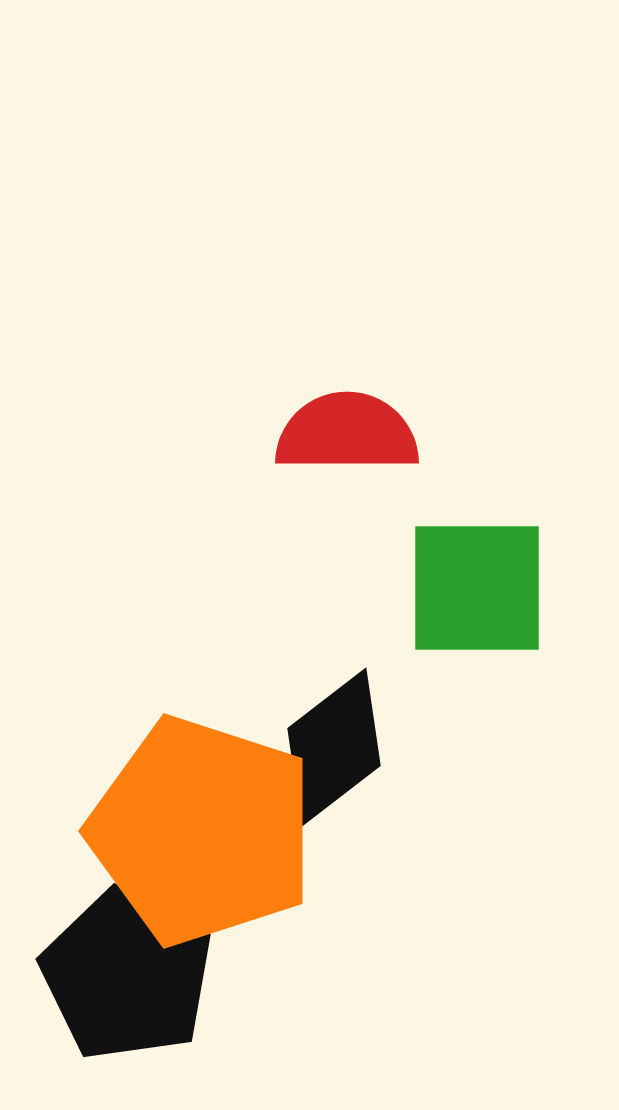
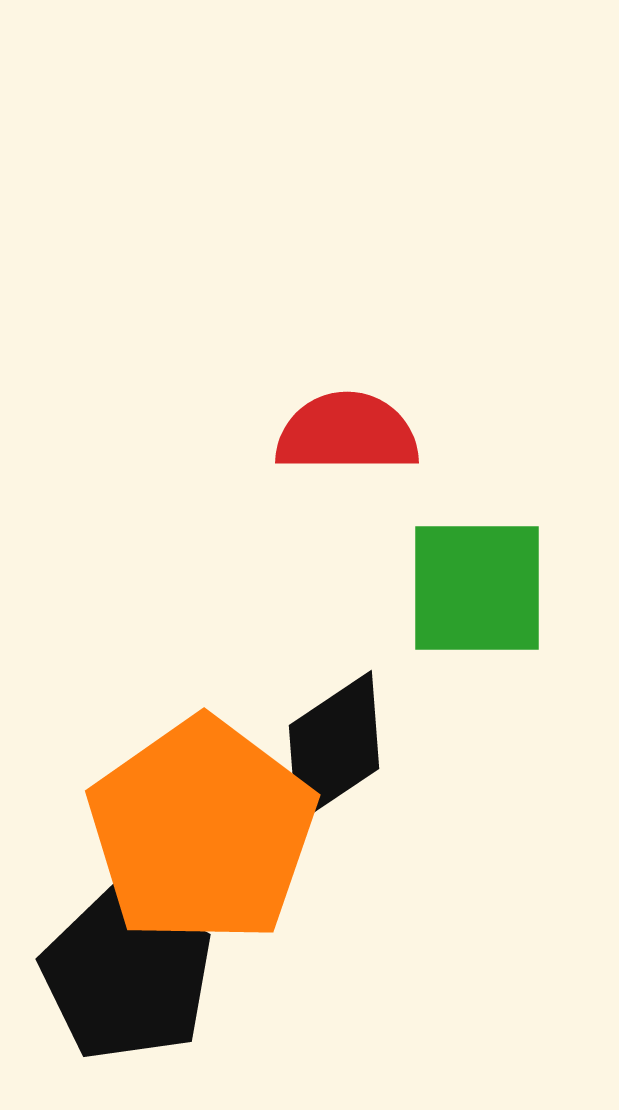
black diamond: rotated 4 degrees clockwise
orange pentagon: rotated 19 degrees clockwise
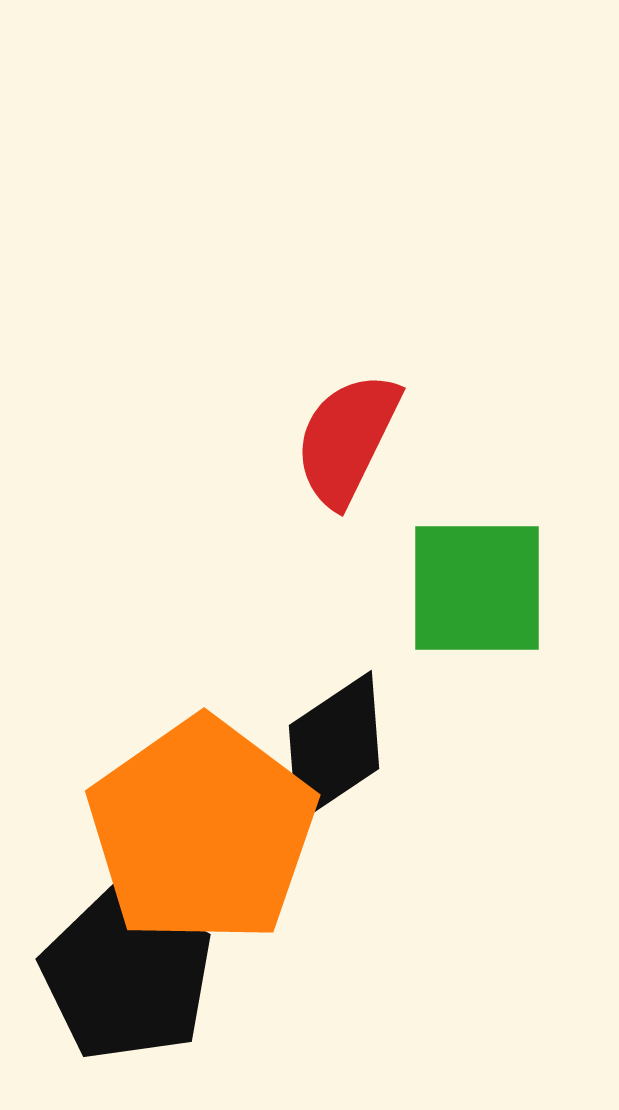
red semicircle: moved 6 px down; rotated 64 degrees counterclockwise
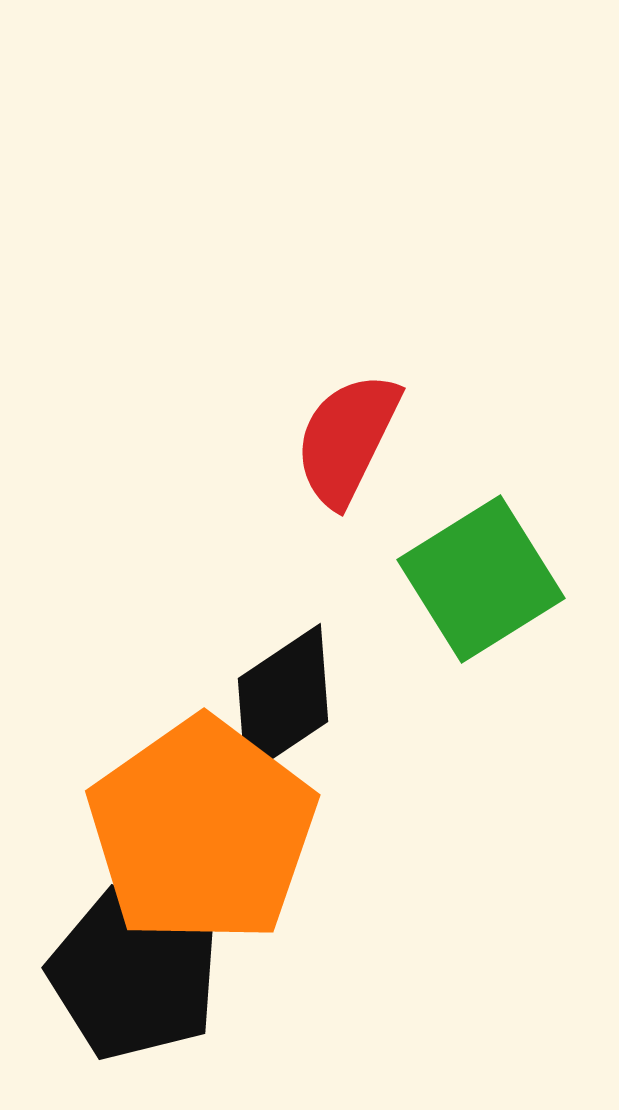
green square: moved 4 px right, 9 px up; rotated 32 degrees counterclockwise
black diamond: moved 51 px left, 47 px up
black pentagon: moved 7 px right, 1 px up; rotated 6 degrees counterclockwise
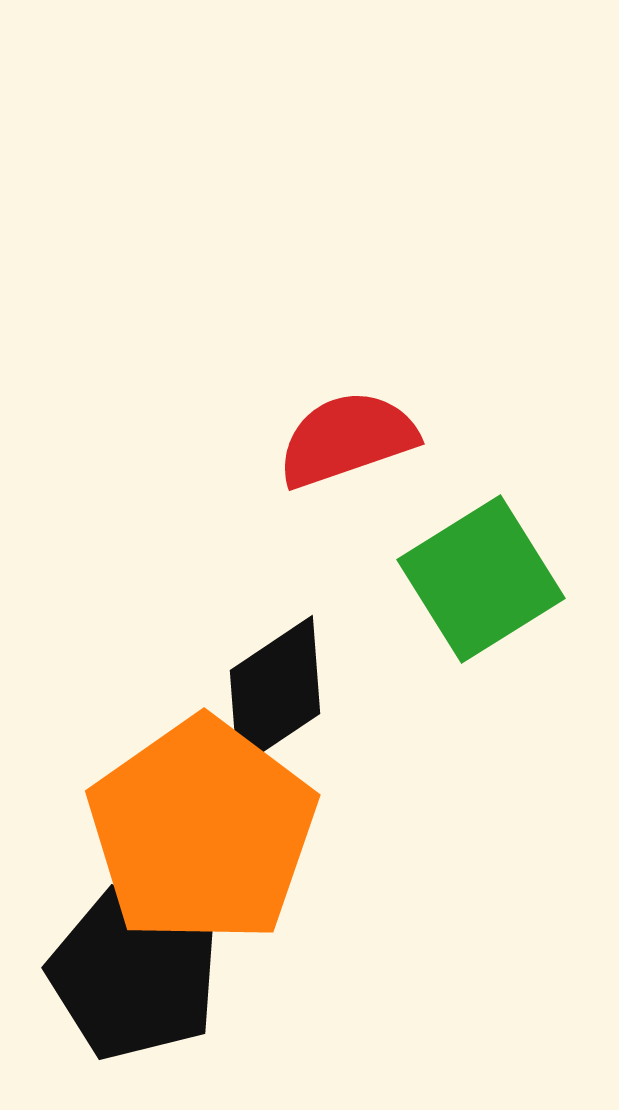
red semicircle: rotated 45 degrees clockwise
black diamond: moved 8 px left, 8 px up
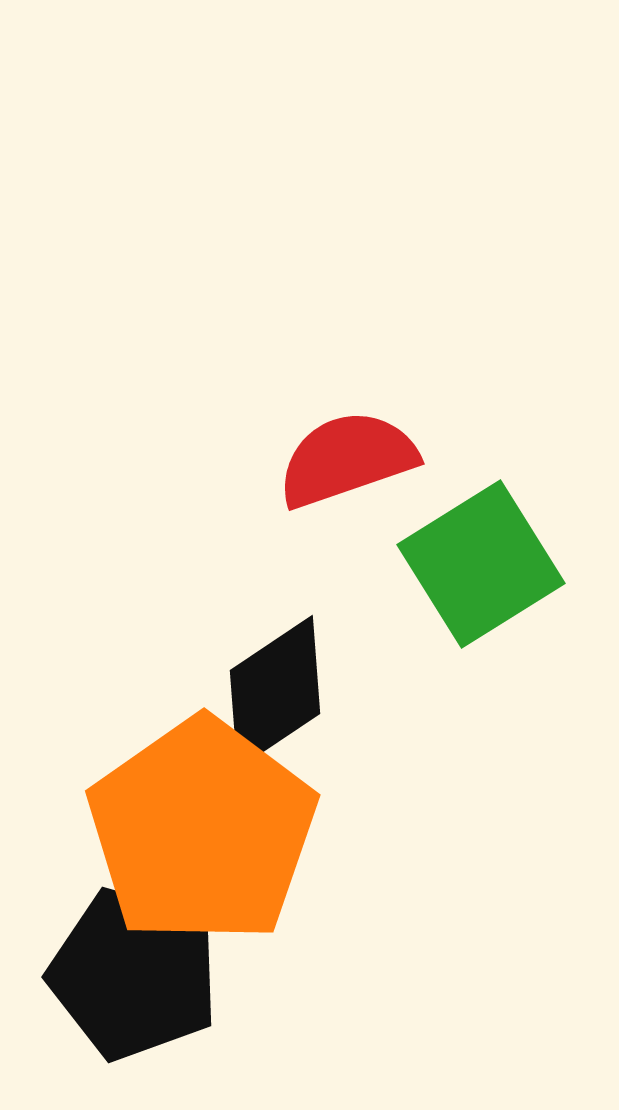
red semicircle: moved 20 px down
green square: moved 15 px up
black pentagon: rotated 6 degrees counterclockwise
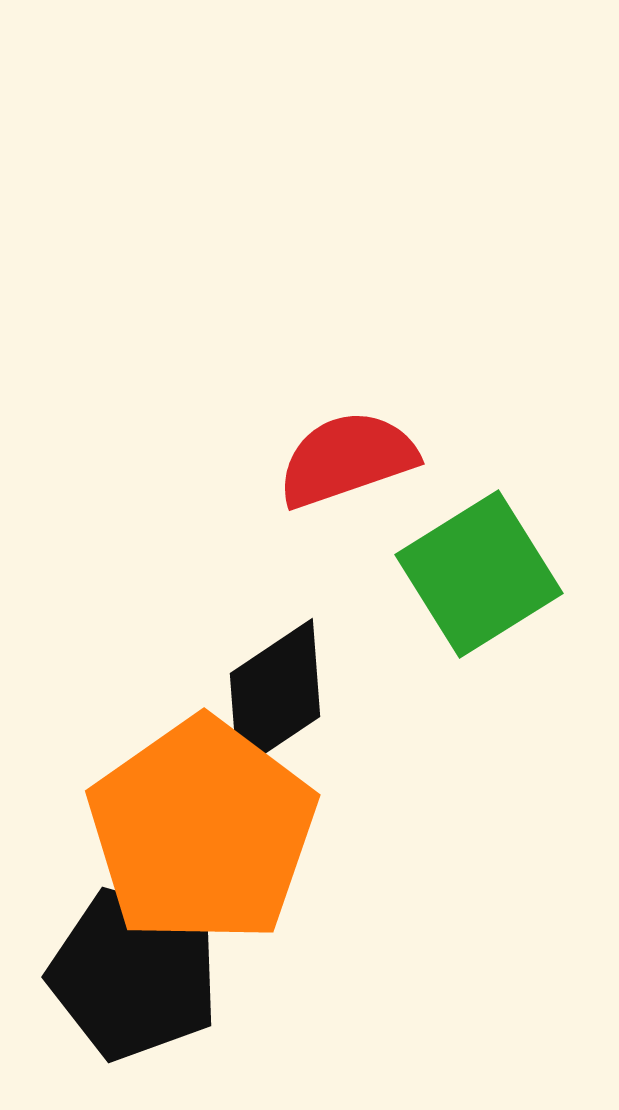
green square: moved 2 px left, 10 px down
black diamond: moved 3 px down
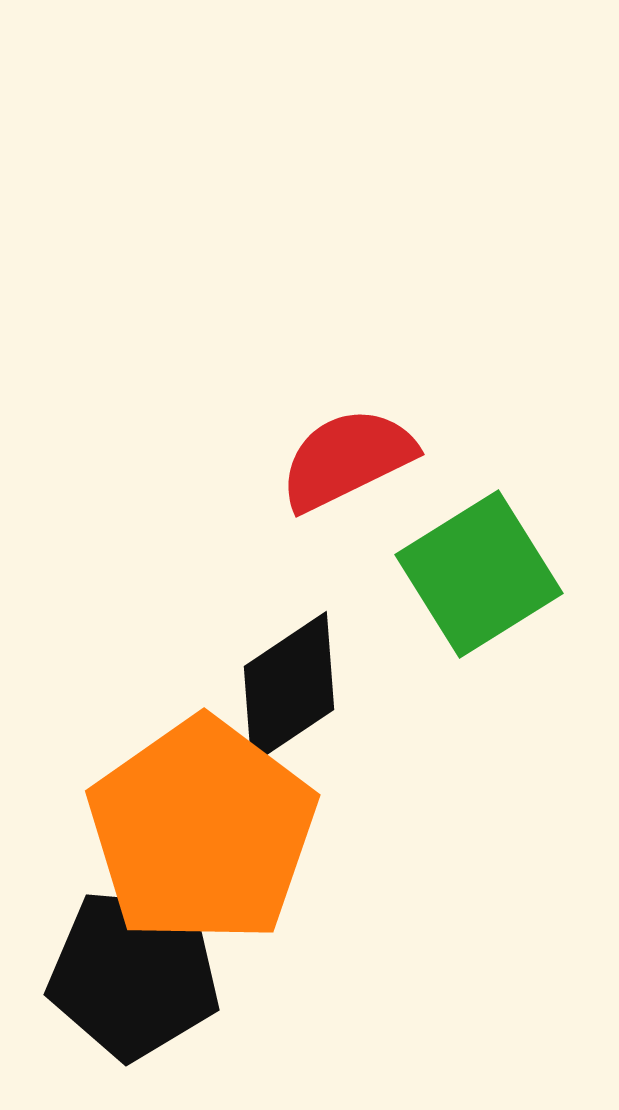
red semicircle: rotated 7 degrees counterclockwise
black diamond: moved 14 px right, 7 px up
black pentagon: rotated 11 degrees counterclockwise
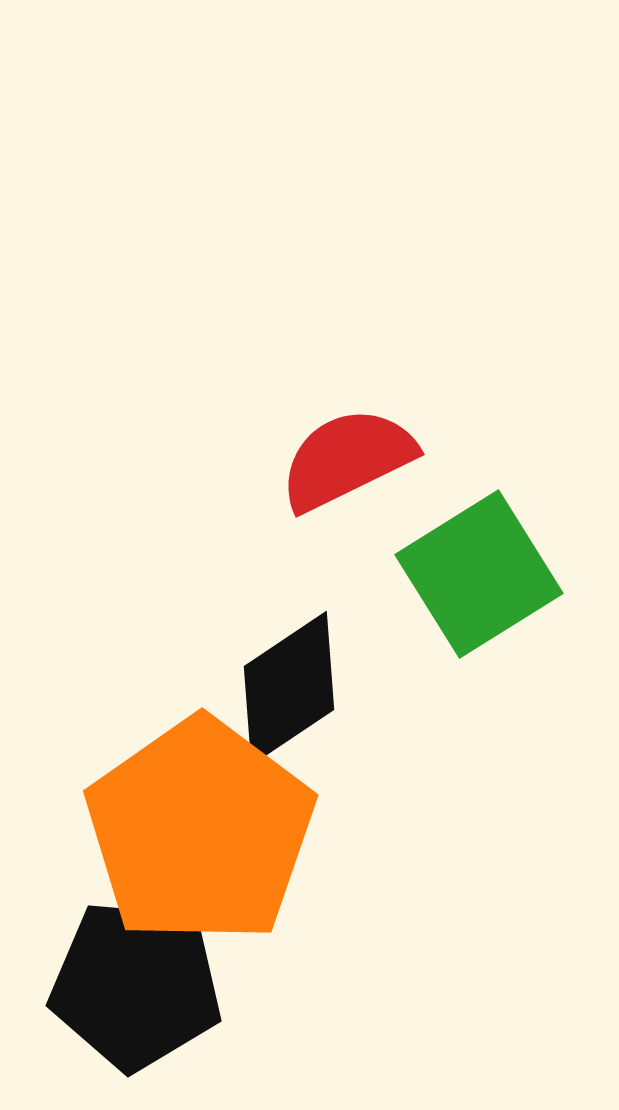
orange pentagon: moved 2 px left
black pentagon: moved 2 px right, 11 px down
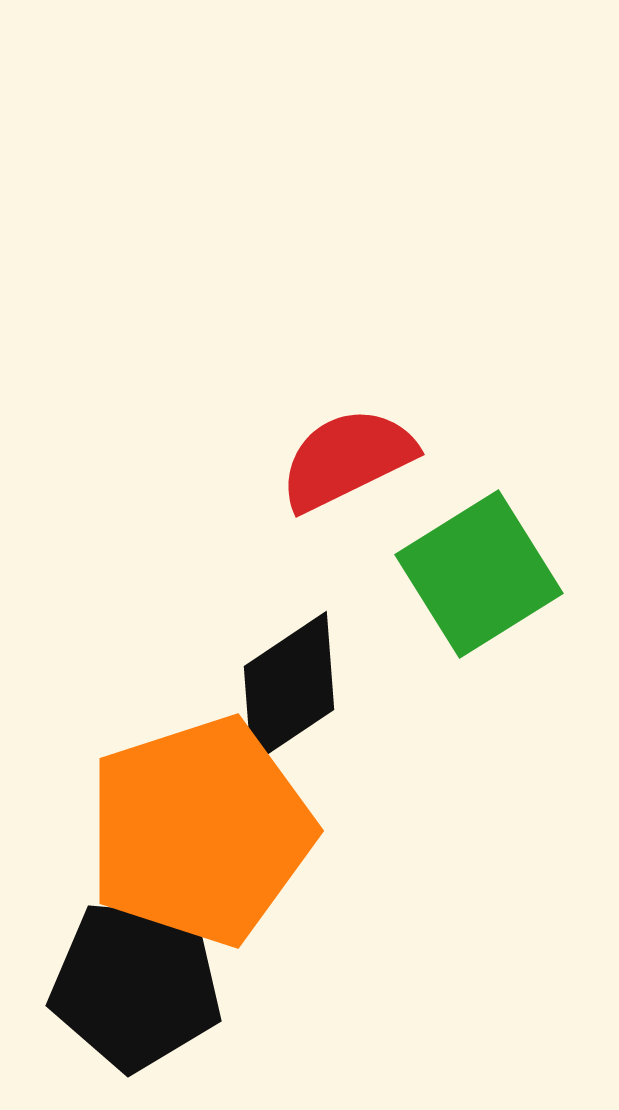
orange pentagon: rotated 17 degrees clockwise
